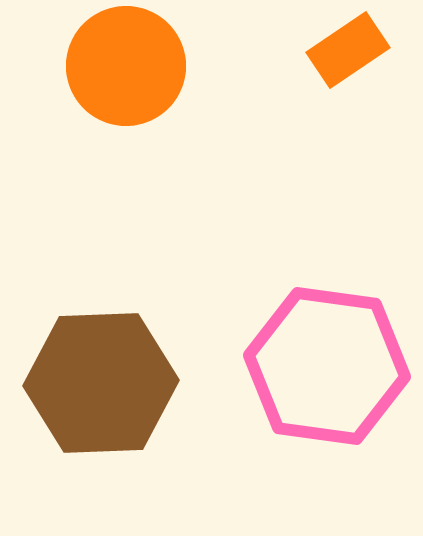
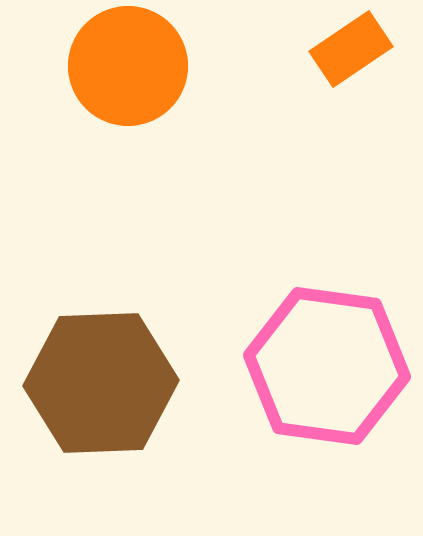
orange rectangle: moved 3 px right, 1 px up
orange circle: moved 2 px right
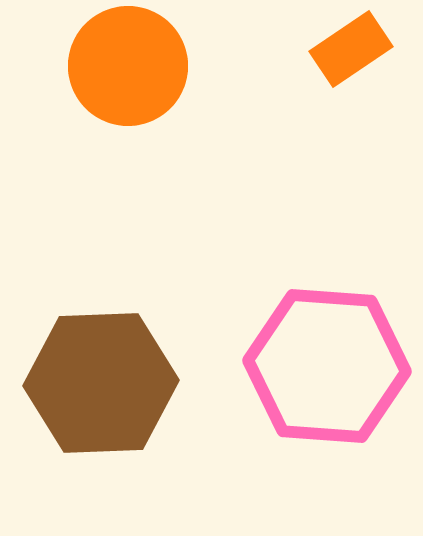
pink hexagon: rotated 4 degrees counterclockwise
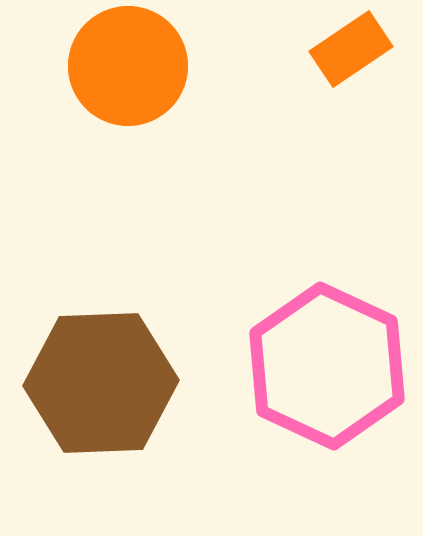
pink hexagon: rotated 21 degrees clockwise
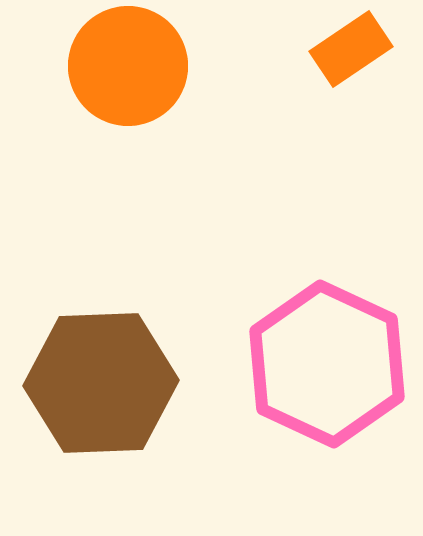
pink hexagon: moved 2 px up
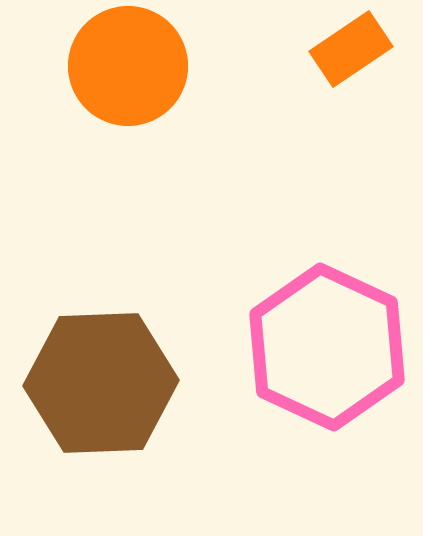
pink hexagon: moved 17 px up
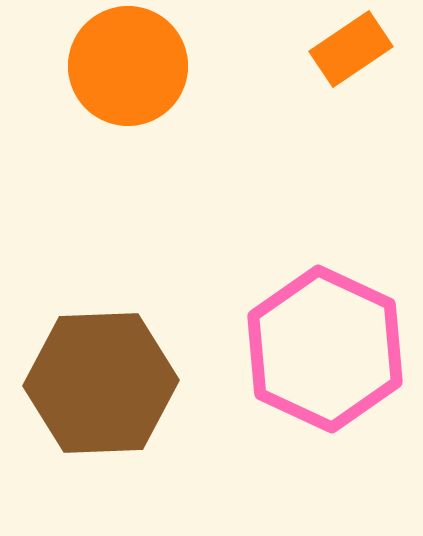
pink hexagon: moved 2 px left, 2 px down
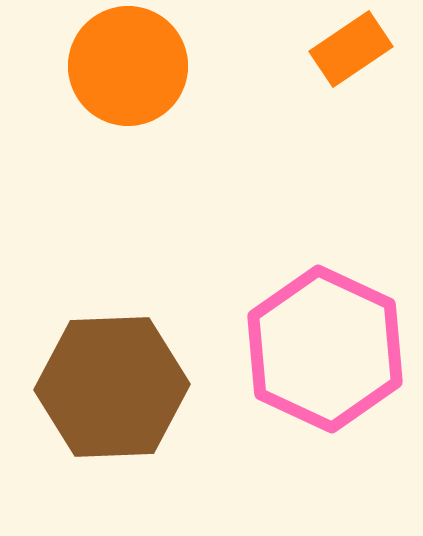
brown hexagon: moved 11 px right, 4 px down
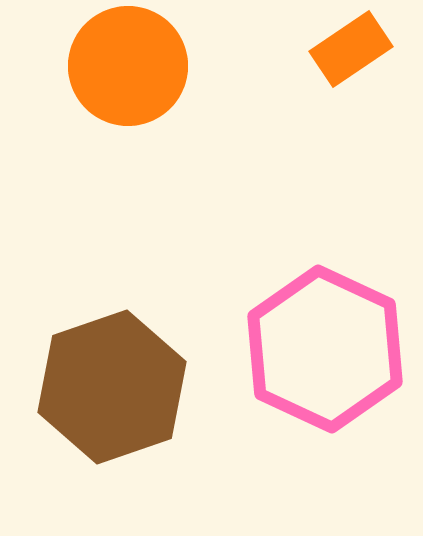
brown hexagon: rotated 17 degrees counterclockwise
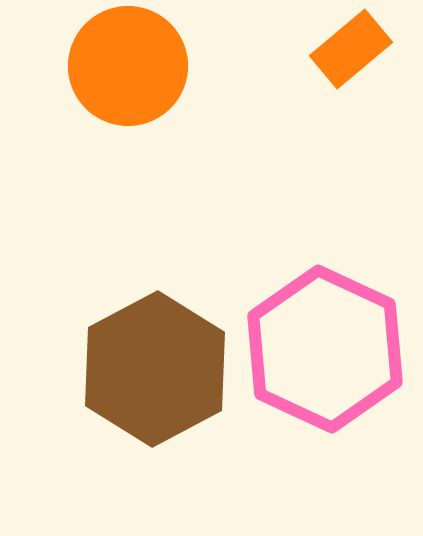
orange rectangle: rotated 6 degrees counterclockwise
brown hexagon: moved 43 px right, 18 px up; rotated 9 degrees counterclockwise
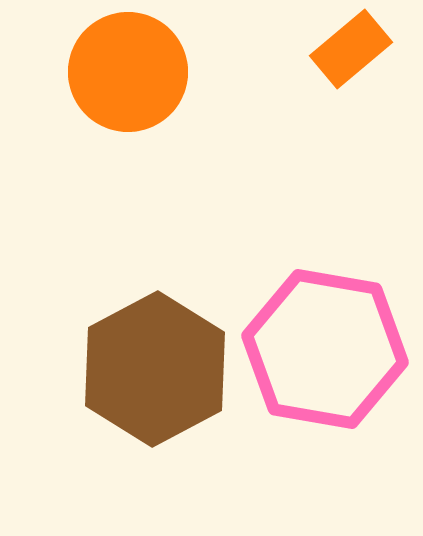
orange circle: moved 6 px down
pink hexagon: rotated 15 degrees counterclockwise
